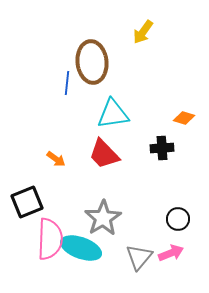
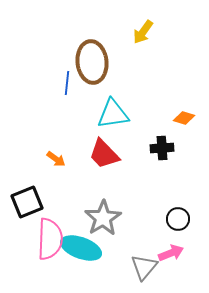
gray triangle: moved 5 px right, 10 px down
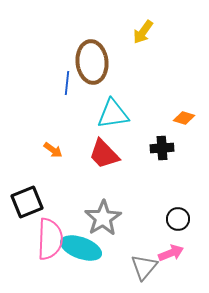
orange arrow: moved 3 px left, 9 px up
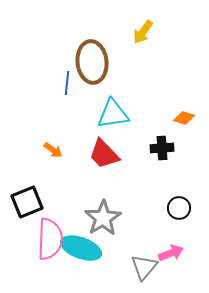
black circle: moved 1 px right, 11 px up
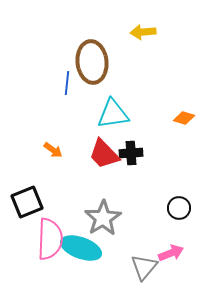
yellow arrow: rotated 50 degrees clockwise
black cross: moved 31 px left, 5 px down
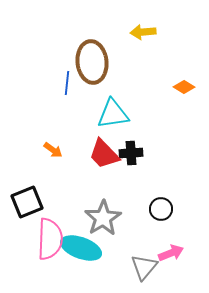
orange diamond: moved 31 px up; rotated 15 degrees clockwise
black circle: moved 18 px left, 1 px down
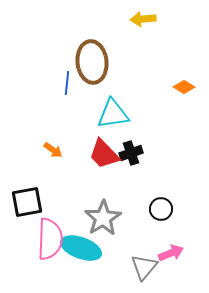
yellow arrow: moved 13 px up
black cross: rotated 15 degrees counterclockwise
black square: rotated 12 degrees clockwise
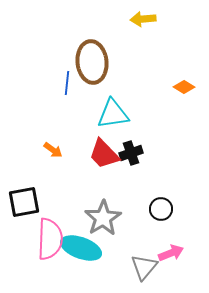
black square: moved 3 px left
